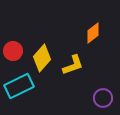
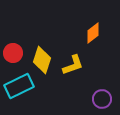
red circle: moved 2 px down
yellow diamond: moved 2 px down; rotated 24 degrees counterclockwise
purple circle: moved 1 px left, 1 px down
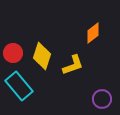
yellow diamond: moved 4 px up
cyan rectangle: rotated 76 degrees clockwise
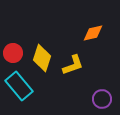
orange diamond: rotated 25 degrees clockwise
yellow diamond: moved 2 px down
